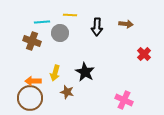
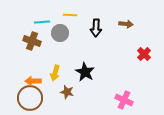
black arrow: moved 1 px left, 1 px down
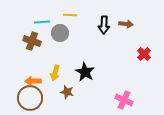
black arrow: moved 8 px right, 3 px up
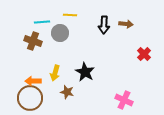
brown cross: moved 1 px right
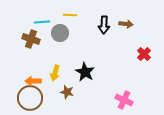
brown cross: moved 2 px left, 2 px up
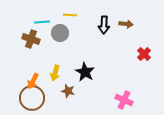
orange arrow: rotated 63 degrees counterclockwise
brown star: moved 1 px right, 1 px up
brown circle: moved 2 px right
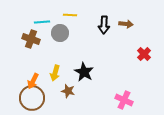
black star: moved 1 px left
